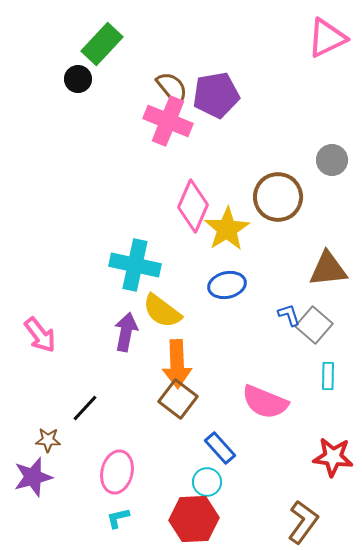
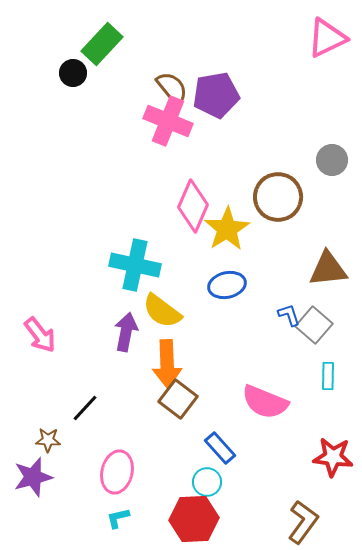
black circle: moved 5 px left, 6 px up
orange arrow: moved 10 px left
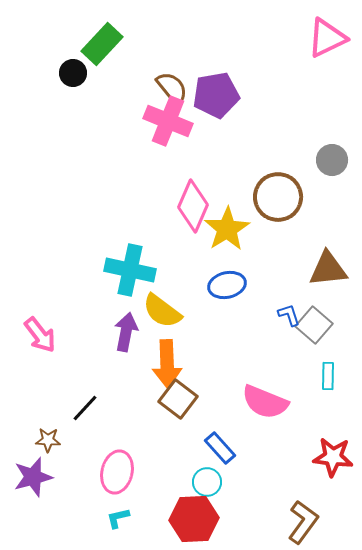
cyan cross: moved 5 px left, 5 px down
